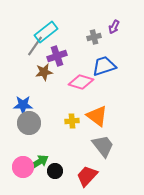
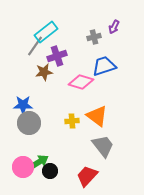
black circle: moved 5 px left
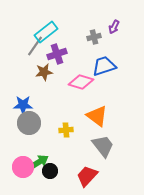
purple cross: moved 2 px up
yellow cross: moved 6 px left, 9 px down
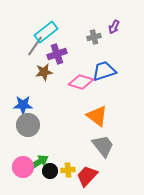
blue trapezoid: moved 5 px down
gray circle: moved 1 px left, 2 px down
yellow cross: moved 2 px right, 40 px down
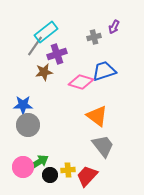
black circle: moved 4 px down
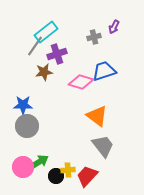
gray circle: moved 1 px left, 1 px down
black circle: moved 6 px right, 1 px down
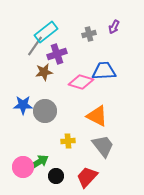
gray cross: moved 5 px left, 3 px up
blue trapezoid: rotated 15 degrees clockwise
orange triangle: rotated 10 degrees counterclockwise
gray circle: moved 18 px right, 15 px up
yellow cross: moved 29 px up
red trapezoid: moved 1 px down
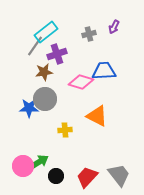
blue star: moved 6 px right, 3 px down
gray circle: moved 12 px up
yellow cross: moved 3 px left, 11 px up
gray trapezoid: moved 16 px right, 29 px down
pink circle: moved 1 px up
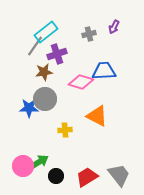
red trapezoid: rotated 15 degrees clockwise
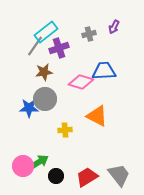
purple cross: moved 2 px right, 6 px up
